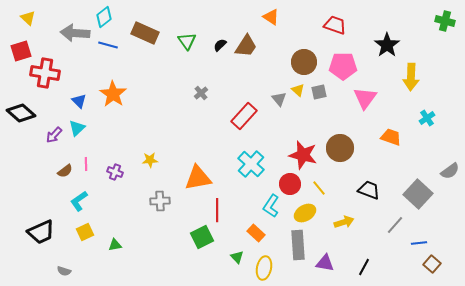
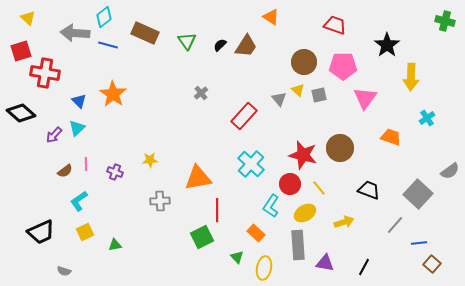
gray square at (319, 92): moved 3 px down
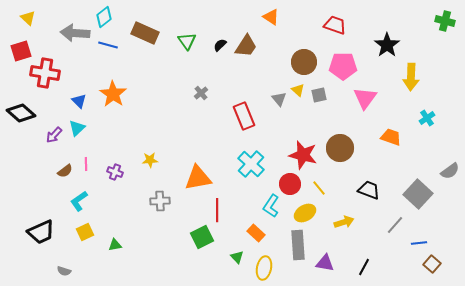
red rectangle at (244, 116): rotated 64 degrees counterclockwise
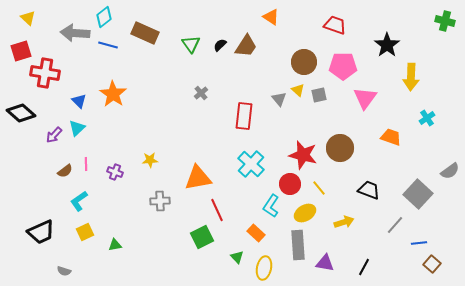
green triangle at (187, 41): moved 4 px right, 3 px down
red rectangle at (244, 116): rotated 28 degrees clockwise
red line at (217, 210): rotated 25 degrees counterclockwise
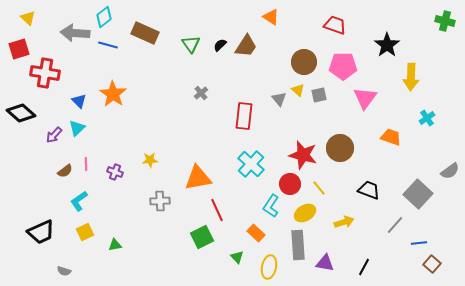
red square at (21, 51): moved 2 px left, 2 px up
yellow ellipse at (264, 268): moved 5 px right, 1 px up
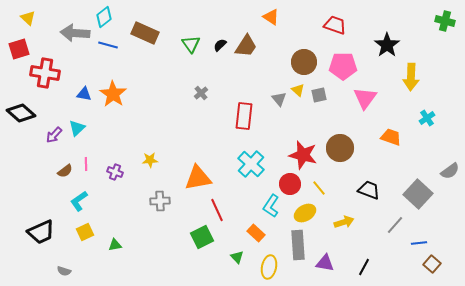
blue triangle at (79, 101): moved 5 px right, 7 px up; rotated 35 degrees counterclockwise
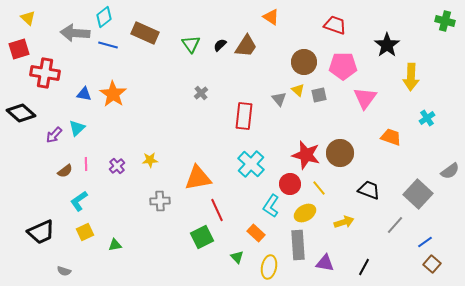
brown circle at (340, 148): moved 5 px down
red star at (303, 155): moved 3 px right
purple cross at (115, 172): moved 2 px right, 6 px up; rotated 28 degrees clockwise
blue line at (419, 243): moved 6 px right, 1 px up; rotated 28 degrees counterclockwise
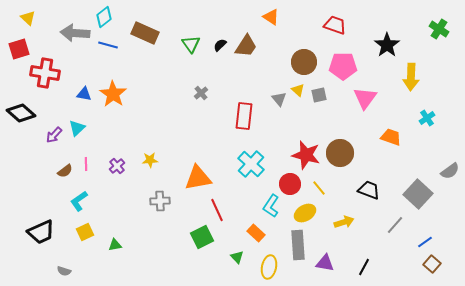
green cross at (445, 21): moved 6 px left, 8 px down; rotated 18 degrees clockwise
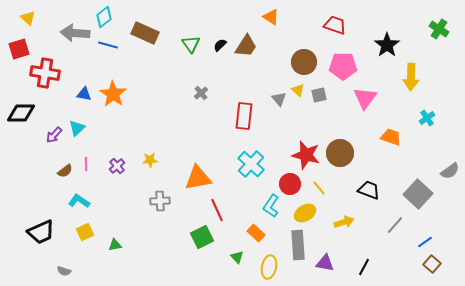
black diamond at (21, 113): rotated 40 degrees counterclockwise
cyan L-shape at (79, 201): rotated 70 degrees clockwise
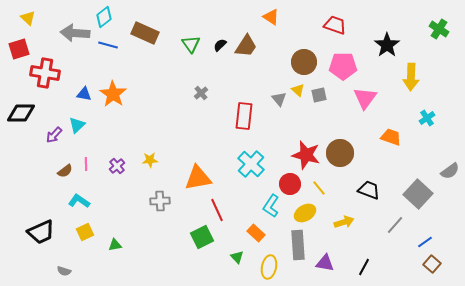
cyan triangle at (77, 128): moved 3 px up
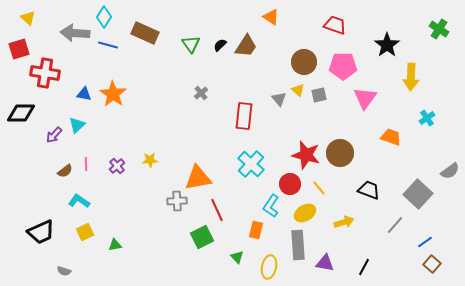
cyan diamond at (104, 17): rotated 20 degrees counterclockwise
gray cross at (160, 201): moved 17 px right
orange rectangle at (256, 233): moved 3 px up; rotated 60 degrees clockwise
